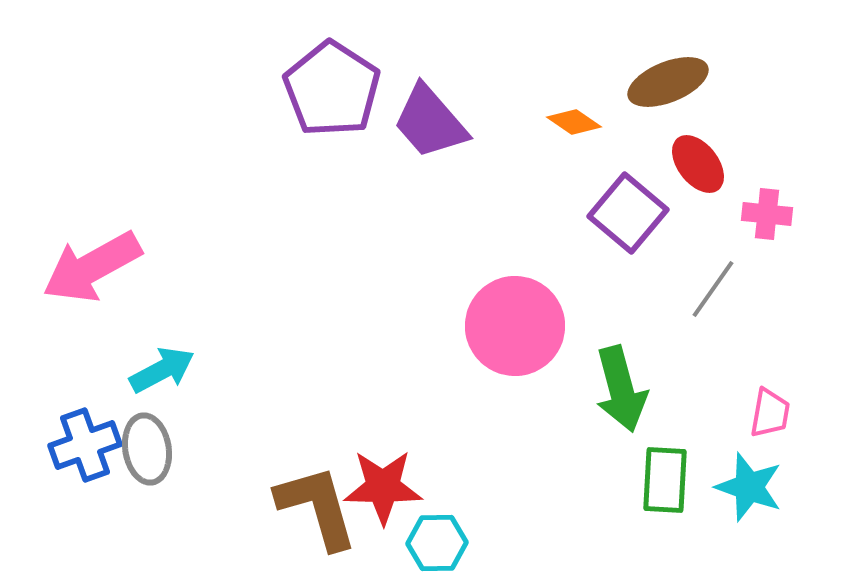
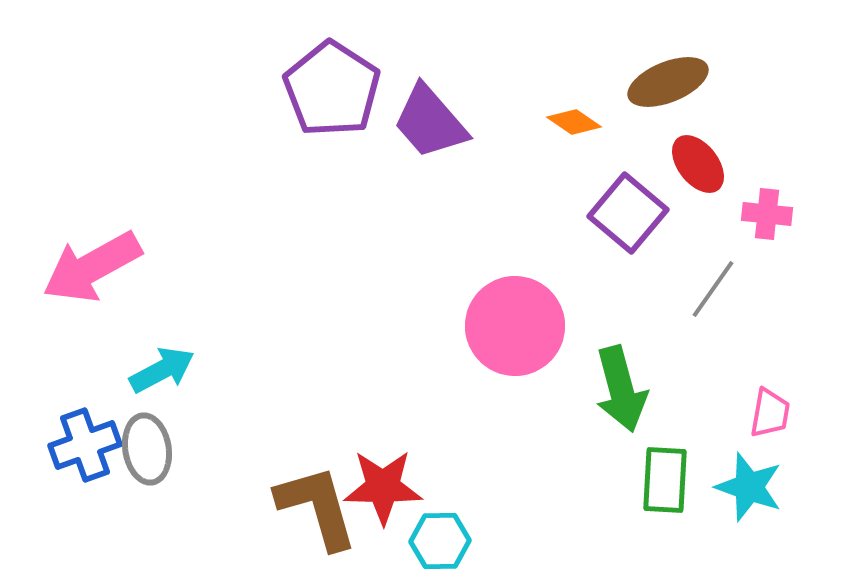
cyan hexagon: moved 3 px right, 2 px up
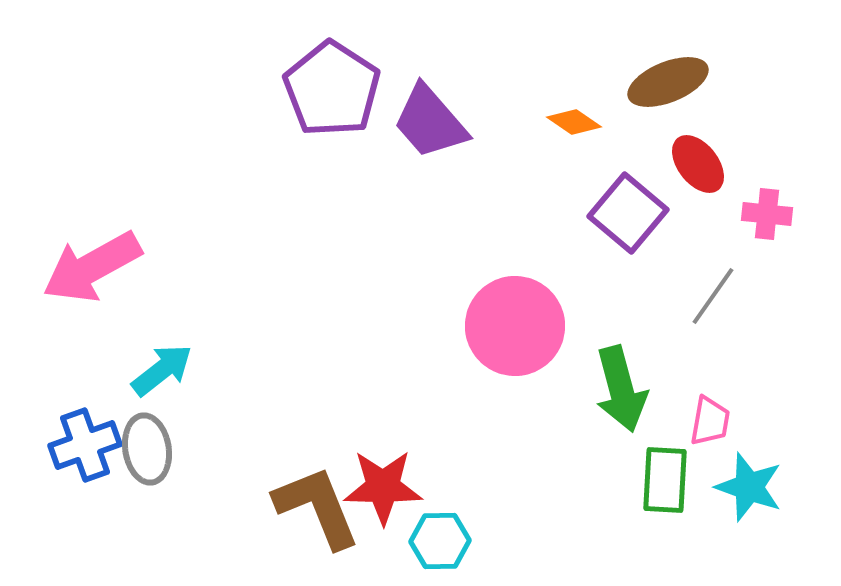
gray line: moved 7 px down
cyan arrow: rotated 10 degrees counterclockwise
pink trapezoid: moved 60 px left, 8 px down
brown L-shape: rotated 6 degrees counterclockwise
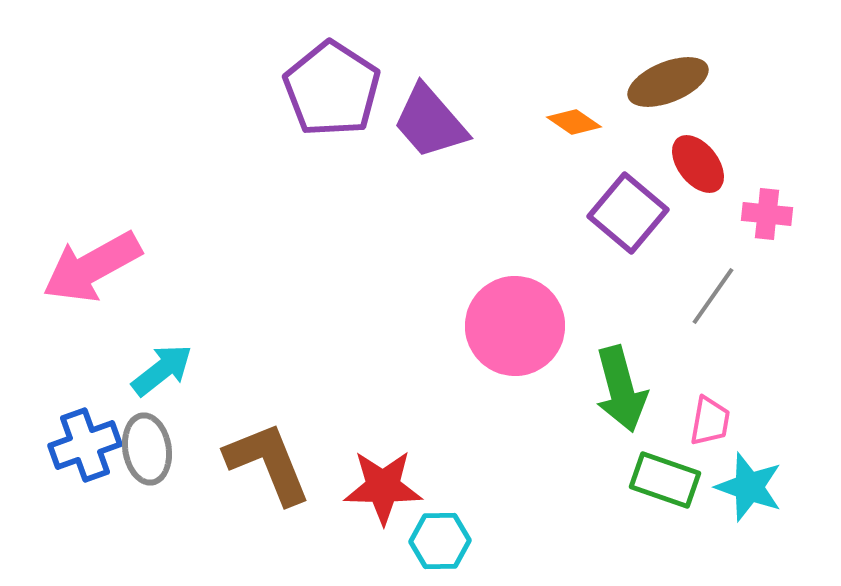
green rectangle: rotated 74 degrees counterclockwise
brown L-shape: moved 49 px left, 44 px up
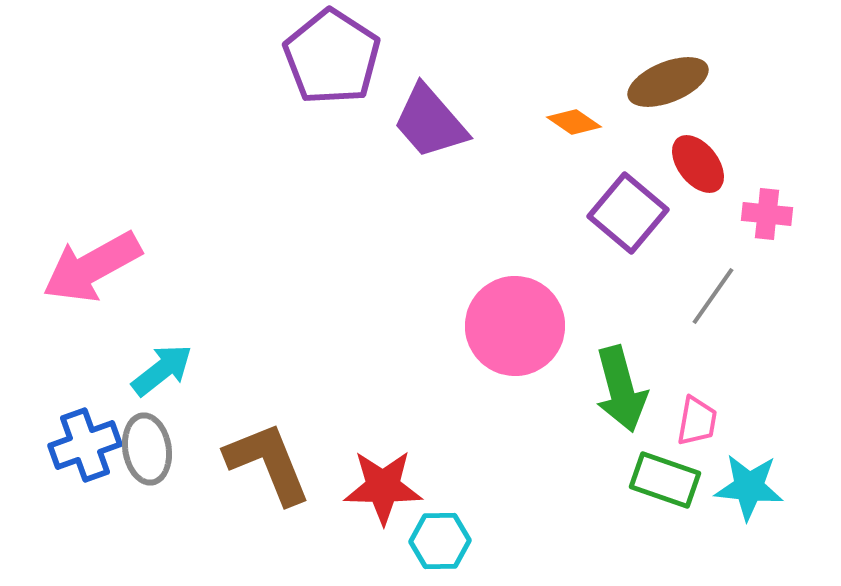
purple pentagon: moved 32 px up
pink trapezoid: moved 13 px left
cyan star: rotated 14 degrees counterclockwise
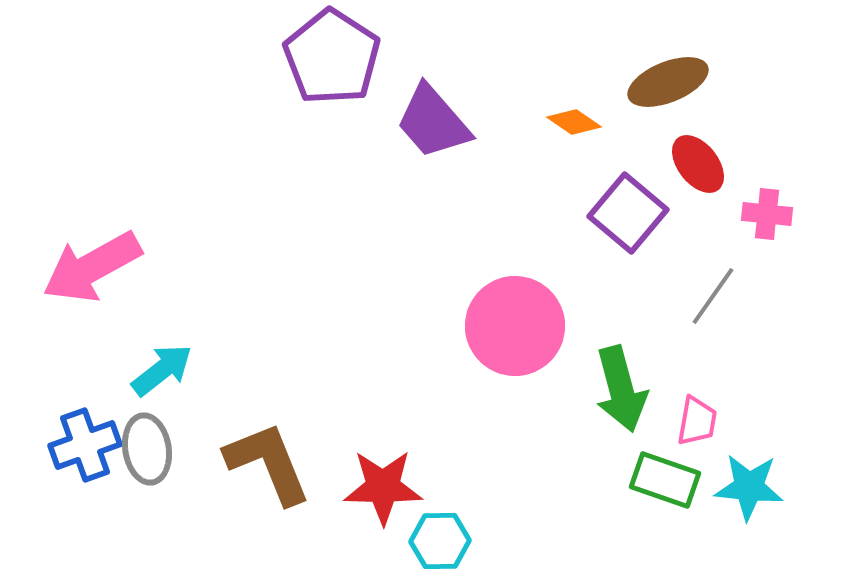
purple trapezoid: moved 3 px right
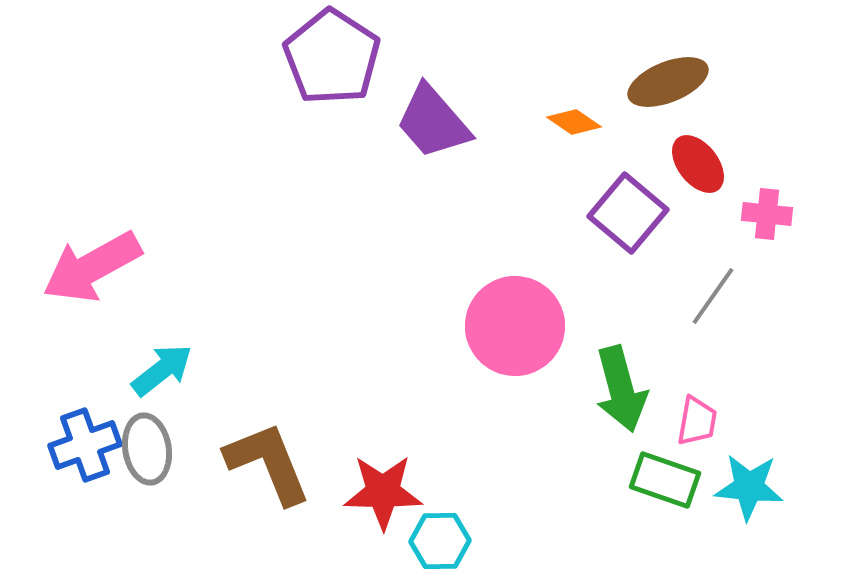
red star: moved 5 px down
